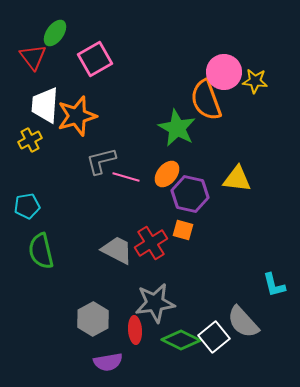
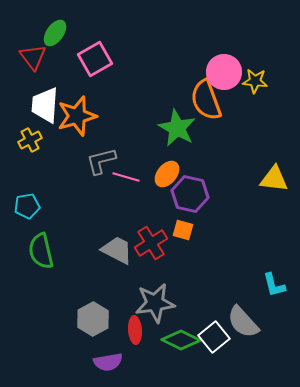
yellow triangle: moved 37 px right
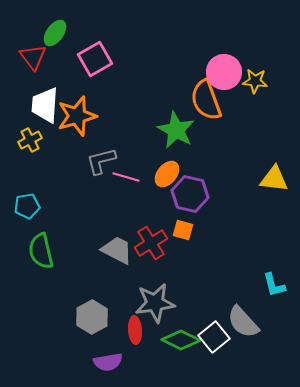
green star: moved 1 px left, 2 px down
gray hexagon: moved 1 px left, 2 px up
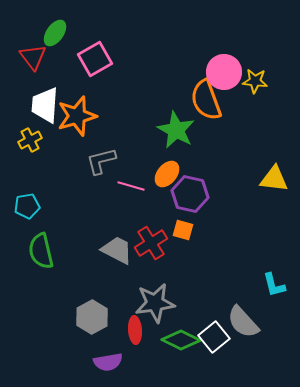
pink line: moved 5 px right, 9 px down
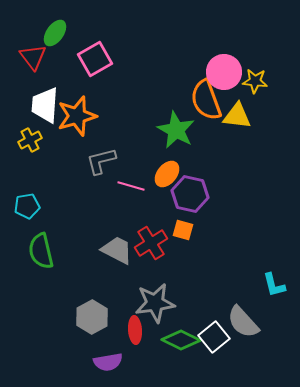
yellow triangle: moved 37 px left, 63 px up
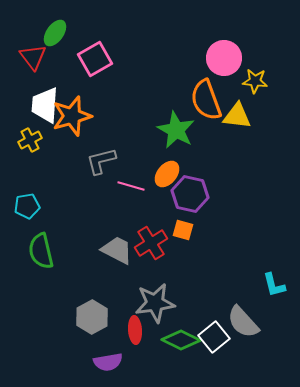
pink circle: moved 14 px up
orange star: moved 5 px left
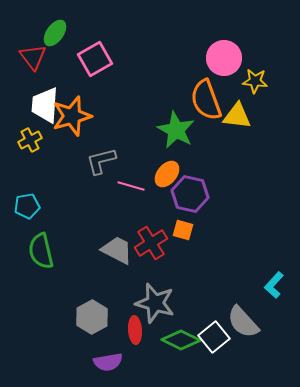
cyan L-shape: rotated 56 degrees clockwise
gray star: rotated 24 degrees clockwise
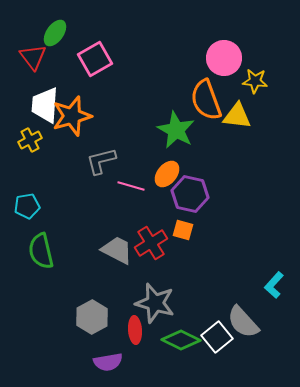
white square: moved 3 px right
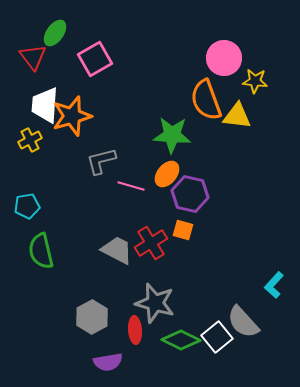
green star: moved 4 px left, 5 px down; rotated 24 degrees counterclockwise
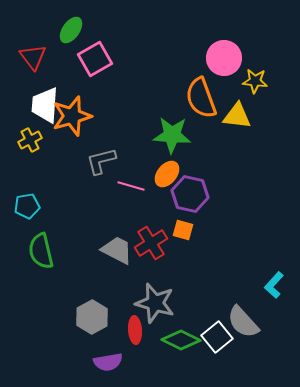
green ellipse: moved 16 px right, 3 px up
orange semicircle: moved 5 px left, 2 px up
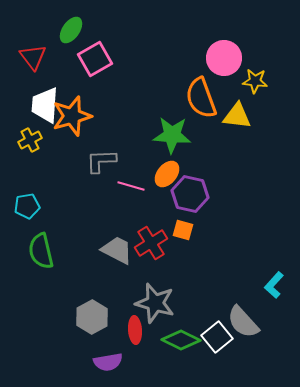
gray L-shape: rotated 12 degrees clockwise
